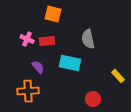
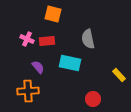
yellow rectangle: moved 1 px right, 1 px up
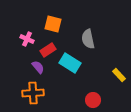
orange square: moved 10 px down
red rectangle: moved 1 px right, 9 px down; rotated 28 degrees counterclockwise
cyan rectangle: rotated 20 degrees clockwise
orange cross: moved 5 px right, 2 px down
red circle: moved 1 px down
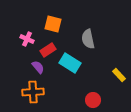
orange cross: moved 1 px up
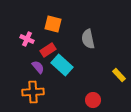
cyan rectangle: moved 8 px left, 2 px down; rotated 10 degrees clockwise
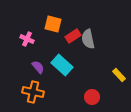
red rectangle: moved 25 px right, 14 px up
orange cross: rotated 15 degrees clockwise
red circle: moved 1 px left, 3 px up
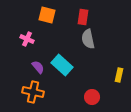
orange square: moved 6 px left, 9 px up
red rectangle: moved 10 px right, 19 px up; rotated 49 degrees counterclockwise
yellow rectangle: rotated 56 degrees clockwise
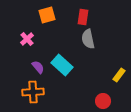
orange square: rotated 30 degrees counterclockwise
pink cross: rotated 24 degrees clockwise
yellow rectangle: rotated 24 degrees clockwise
orange cross: rotated 15 degrees counterclockwise
red circle: moved 11 px right, 4 px down
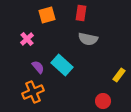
red rectangle: moved 2 px left, 4 px up
gray semicircle: rotated 66 degrees counterclockwise
orange cross: rotated 20 degrees counterclockwise
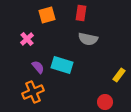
cyan rectangle: rotated 25 degrees counterclockwise
red circle: moved 2 px right, 1 px down
